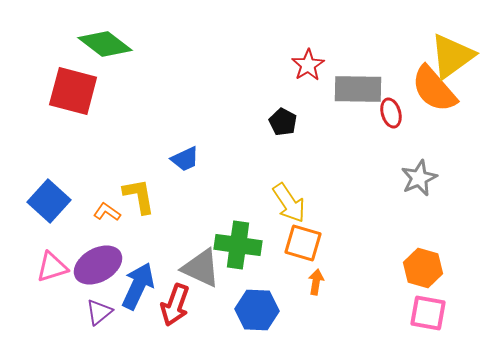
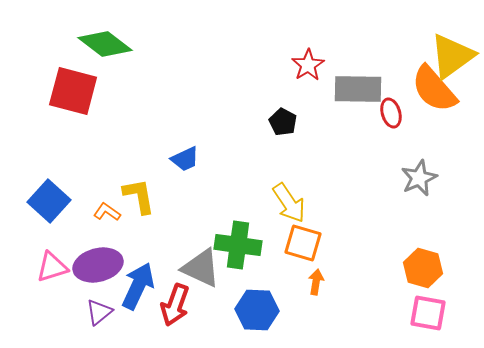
purple ellipse: rotated 15 degrees clockwise
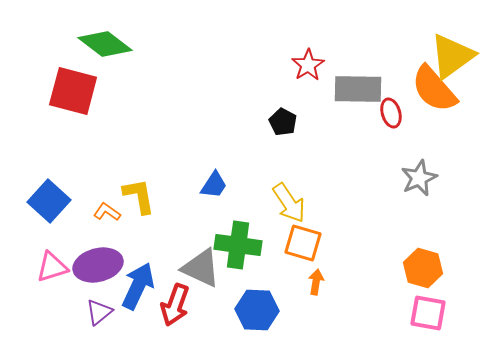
blue trapezoid: moved 29 px right, 26 px down; rotated 32 degrees counterclockwise
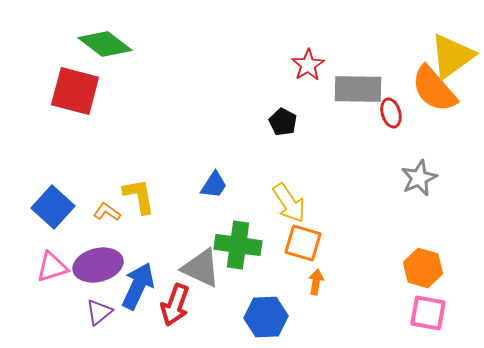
red square: moved 2 px right
blue square: moved 4 px right, 6 px down
blue hexagon: moved 9 px right, 7 px down; rotated 6 degrees counterclockwise
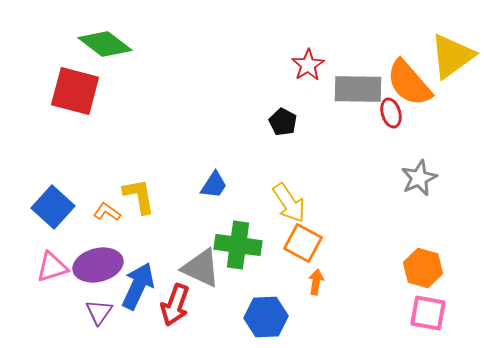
orange semicircle: moved 25 px left, 6 px up
orange square: rotated 12 degrees clockwise
purple triangle: rotated 16 degrees counterclockwise
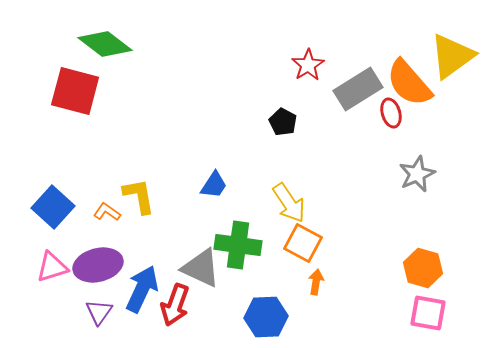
gray rectangle: rotated 33 degrees counterclockwise
gray star: moved 2 px left, 4 px up
blue arrow: moved 4 px right, 3 px down
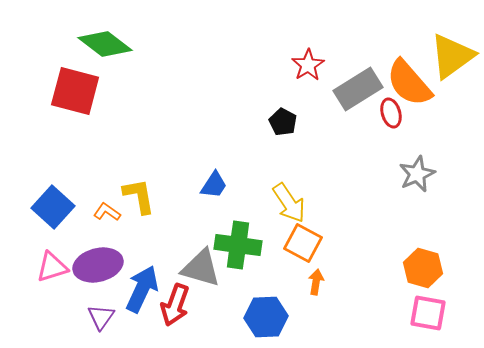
gray triangle: rotated 9 degrees counterclockwise
purple triangle: moved 2 px right, 5 px down
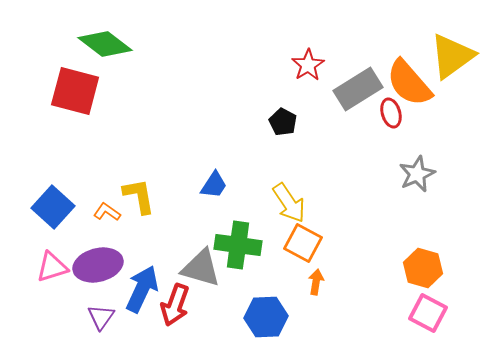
pink square: rotated 18 degrees clockwise
